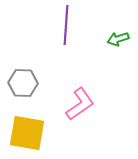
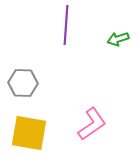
pink L-shape: moved 12 px right, 20 px down
yellow square: moved 2 px right
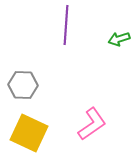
green arrow: moved 1 px right
gray hexagon: moved 2 px down
yellow square: rotated 15 degrees clockwise
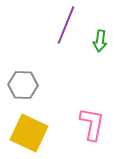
purple line: rotated 18 degrees clockwise
green arrow: moved 19 px left, 2 px down; rotated 65 degrees counterclockwise
pink L-shape: rotated 44 degrees counterclockwise
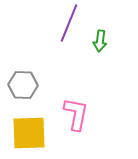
purple line: moved 3 px right, 2 px up
pink L-shape: moved 16 px left, 10 px up
yellow square: rotated 27 degrees counterclockwise
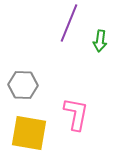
yellow square: rotated 12 degrees clockwise
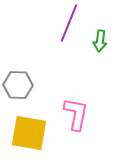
gray hexagon: moved 5 px left
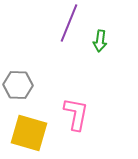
yellow square: rotated 6 degrees clockwise
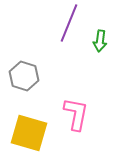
gray hexagon: moved 6 px right, 9 px up; rotated 16 degrees clockwise
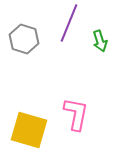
green arrow: rotated 25 degrees counterclockwise
gray hexagon: moved 37 px up
yellow square: moved 3 px up
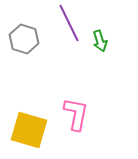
purple line: rotated 48 degrees counterclockwise
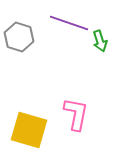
purple line: rotated 45 degrees counterclockwise
gray hexagon: moved 5 px left, 2 px up
